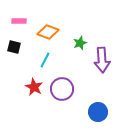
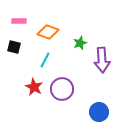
blue circle: moved 1 px right
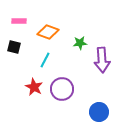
green star: rotated 16 degrees clockwise
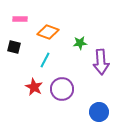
pink rectangle: moved 1 px right, 2 px up
purple arrow: moved 1 px left, 2 px down
